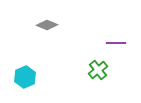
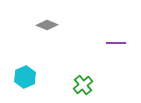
green cross: moved 15 px left, 15 px down
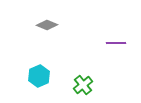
cyan hexagon: moved 14 px right, 1 px up
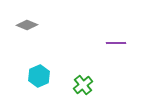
gray diamond: moved 20 px left
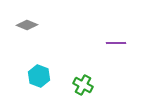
cyan hexagon: rotated 15 degrees counterclockwise
green cross: rotated 24 degrees counterclockwise
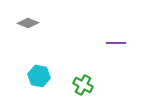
gray diamond: moved 1 px right, 2 px up
cyan hexagon: rotated 10 degrees counterclockwise
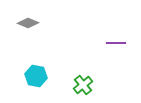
cyan hexagon: moved 3 px left
green cross: rotated 24 degrees clockwise
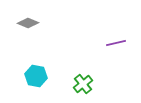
purple line: rotated 12 degrees counterclockwise
green cross: moved 1 px up
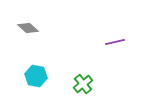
gray diamond: moved 5 px down; rotated 20 degrees clockwise
purple line: moved 1 px left, 1 px up
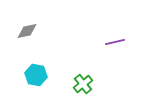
gray diamond: moved 1 px left, 3 px down; rotated 55 degrees counterclockwise
cyan hexagon: moved 1 px up
